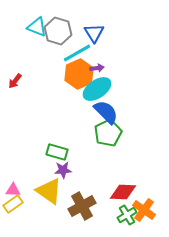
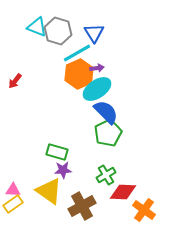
green cross: moved 21 px left, 40 px up
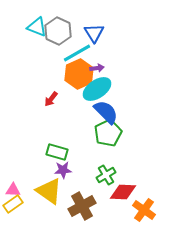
gray hexagon: rotated 8 degrees clockwise
red arrow: moved 36 px right, 18 px down
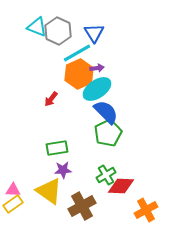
green rectangle: moved 4 px up; rotated 25 degrees counterclockwise
red diamond: moved 2 px left, 6 px up
orange cross: moved 2 px right; rotated 25 degrees clockwise
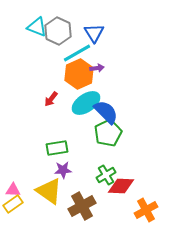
cyan ellipse: moved 11 px left, 14 px down
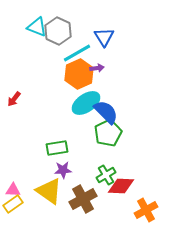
blue triangle: moved 10 px right, 4 px down
red arrow: moved 37 px left
brown cross: moved 1 px right, 7 px up
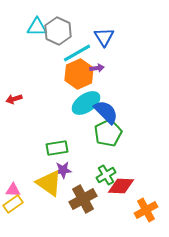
cyan triangle: rotated 20 degrees counterclockwise
red arrow: rotated 35 degrees clockwise
yellow triangle: moved 8 px up
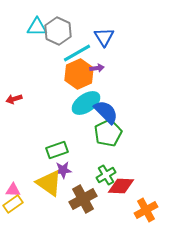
green rectangle: moved 2 px down; rotated 10 degrees counterclockwise
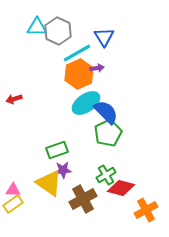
red diamond: moved 2 px down; rotated 12 degrees clockwise
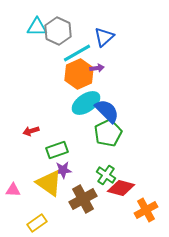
blue triangle: rotated 20 degrees clockwise
red arrow: moved 17 px right, 32 px down
blue semicircle: moved 1 px right, 1 px up
green cross: rotated 24 degrees counterclockwise
yellow rectangle: moved 24 px right, 19 px down
